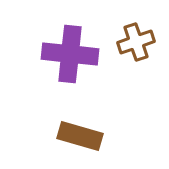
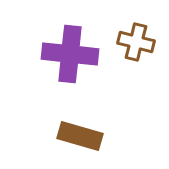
brown cross: rotated 33 degrees clockwise
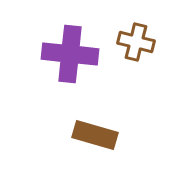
brown rectangle: moved 15 px right, 1 px up
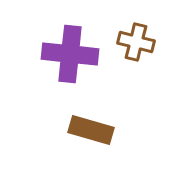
brown rectangle: moved 4 px left, 5 px up
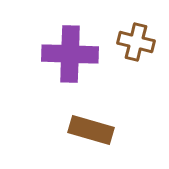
purple cross: rotated 4 degrees counterclockwise
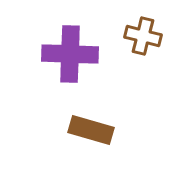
brown cross: moved 7 px right, 6 px up
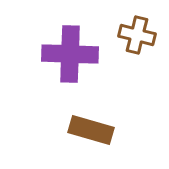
brown cross: moved 6 px left, 1 px up
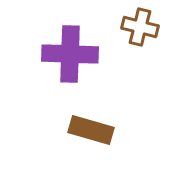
brown cross: moved 3 px right, 8 px up
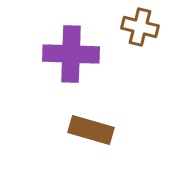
purple cross: moved 1 px right
